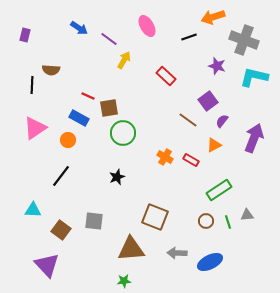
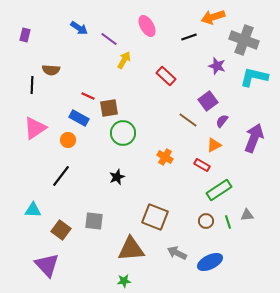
red rectangle at (191, 160): moved 11 px right, 5 px down
gray arrow at (177, 253): rotated 24 degrees clockwise
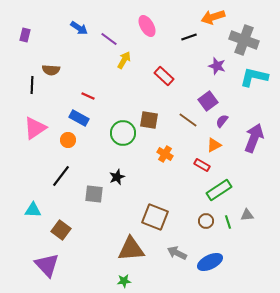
red rectangle at (166, 76): moved 2 px left
brown square at (109, 108): moved 40 px right, 12 px down; rotated 18 degrees clockwise
orange cross at (165, 157): moved 3 px up
gray square at (94, 221): moved 27 px up
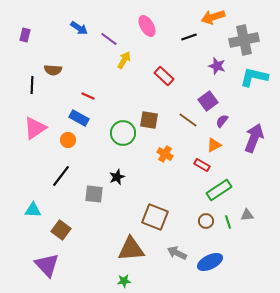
gray cross at (244, 40): rotated 32 degrees counterclockwise
brown semicircle at (51, 70): moved 2 px right
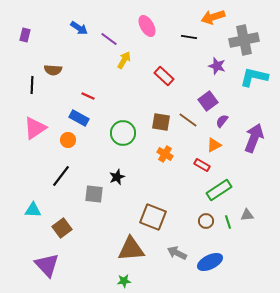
black line at (189, 37): rotated 28 degrees clockwise
brown square at (149, 120): moved 12 px right, 2 px down
brown square at (155, 217): moved 2 px left
brown square at (61, 230): moved 1 px right, 2 px up; rotated 18 degrees clockwise
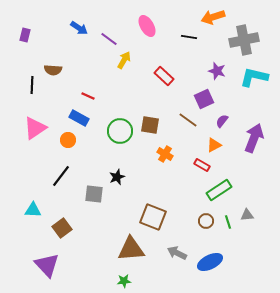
purple star at (217, 66): moved 5 px down
purple square at (208, 101): moved 4 px left, 2 px up; rotated 12 degrees clockwise
brown square at (161, 122): moved 11 px left, 3 px down
green circle at (123, 133): moved 3 px left, 2 px up
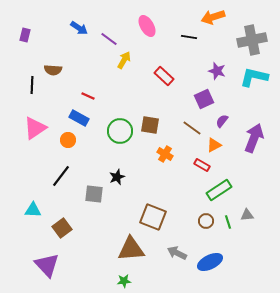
gray cross at (244, 40): moved 8 px right
brown line at (188, 120): moved 4 px right, 8 px down
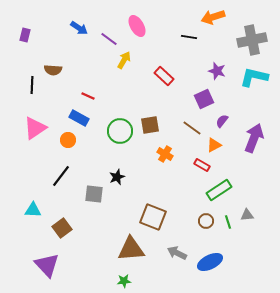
pink ellipse at (147, 26): moved 10 px left
brown square at (150, 125): rotated 18 degrees counterclockwise
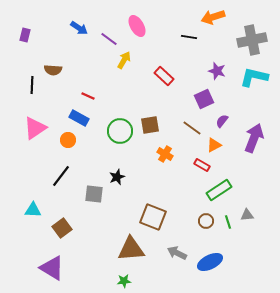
purple triangle at (47, 265): moved 5 px right, 3 px down; rotated 16 degrees counterclockwise
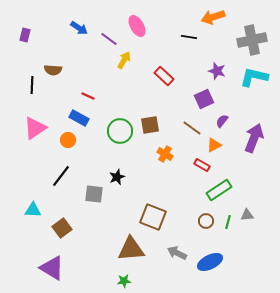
green line at (228, 222): rotated 32 degrees clockwise
